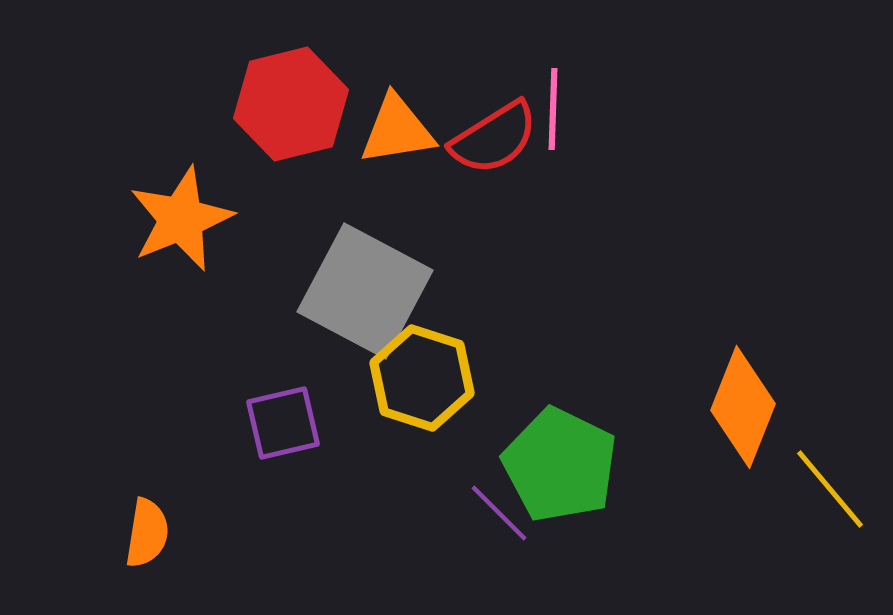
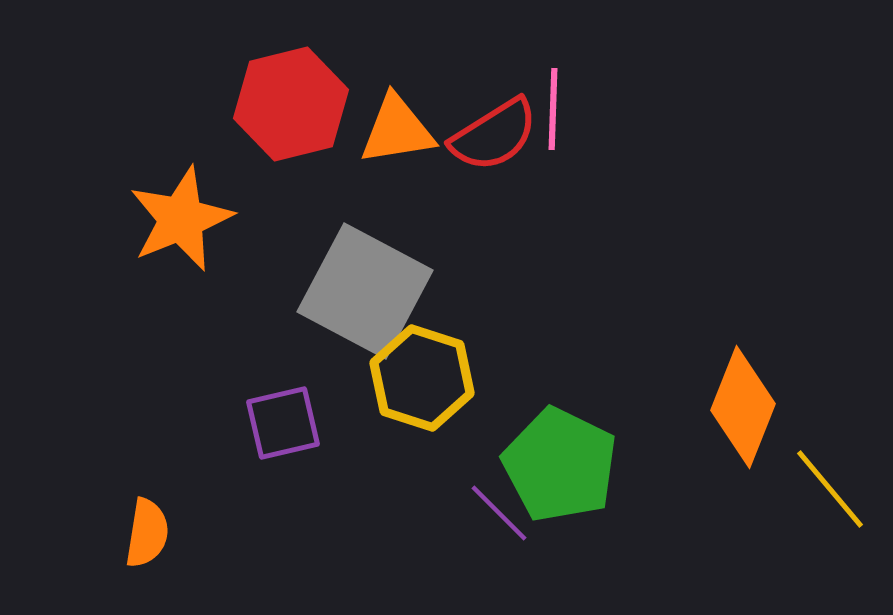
red semicircle: moved 3 px up
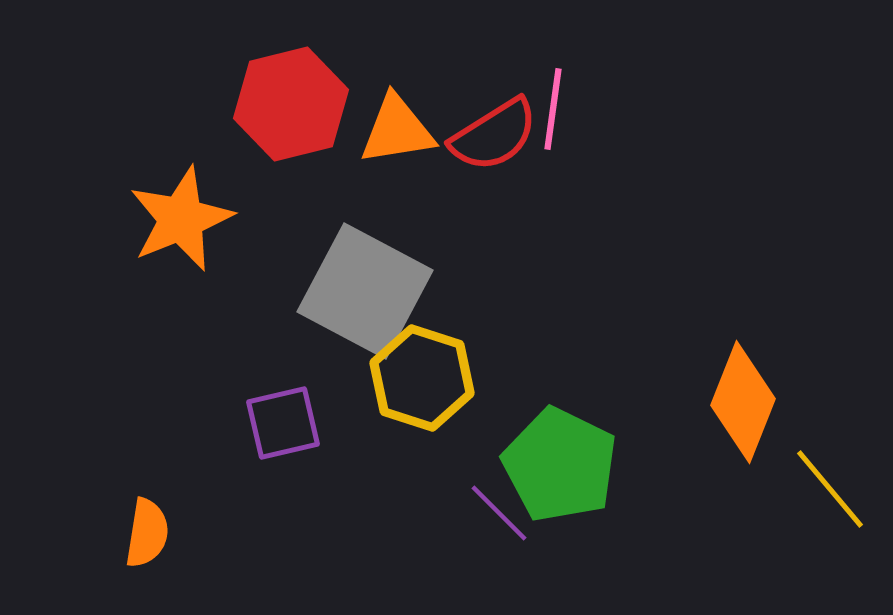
pink line: rotated 6 degrees clockwise
orange diamond: moved 5 px up
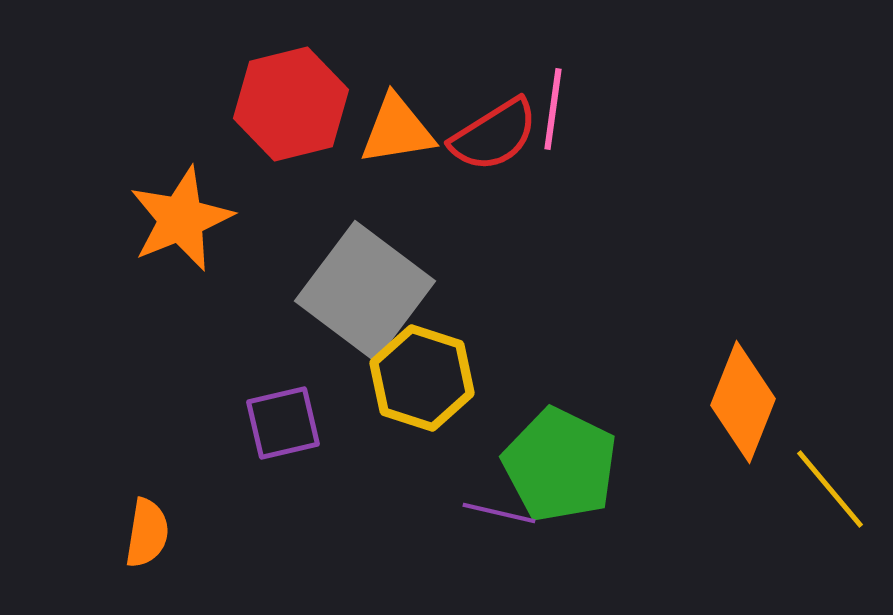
gray square: rotated 9 degrees clockwise
purple line: rotated 32 degrees counterclockwise
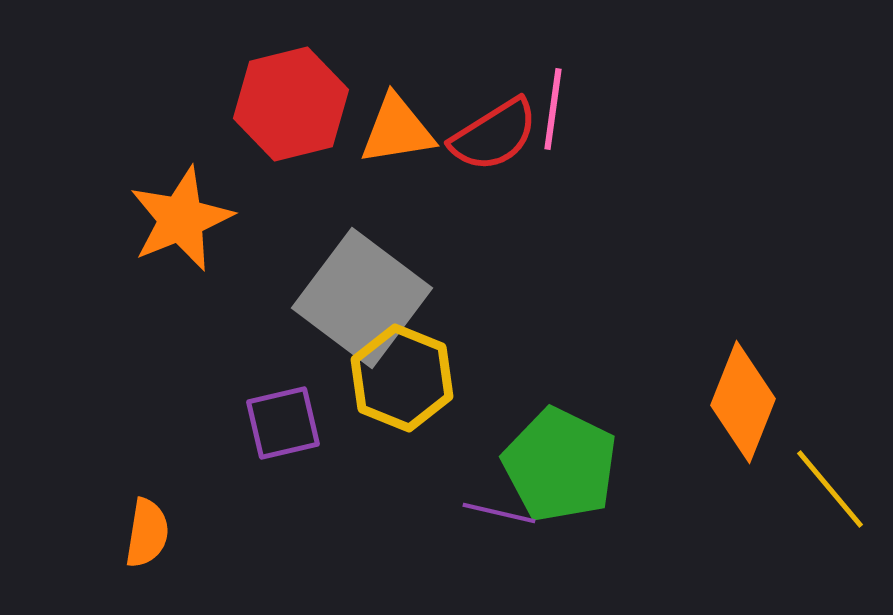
gray square: moved 3 px left, 7 px down
yellow hexagon: moved 20 px left; rotated 4 degrees clockwise
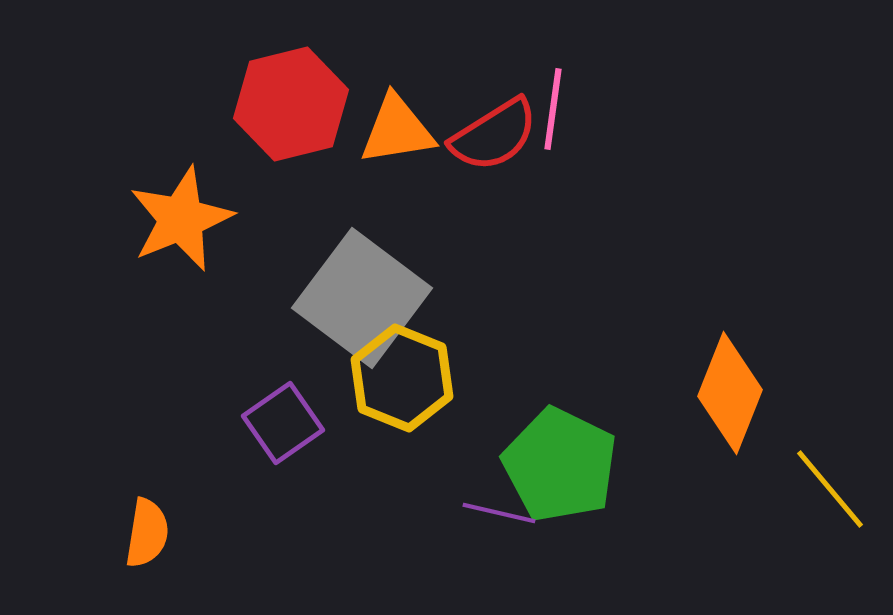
orange diamond: moved 13 px left, 9 px up
purple square: rotated 22 degrees counterclockwise
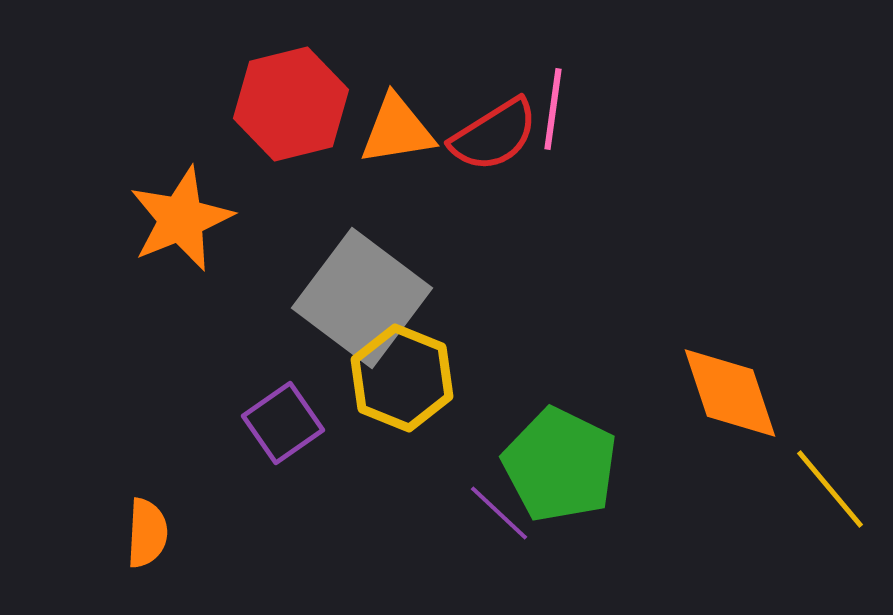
orange diamond: rotated 40 degrees counterclockwise
purple line: rotated 30 degrees clockwise
orange semicircle: rotated 6 degrees counterclockwise
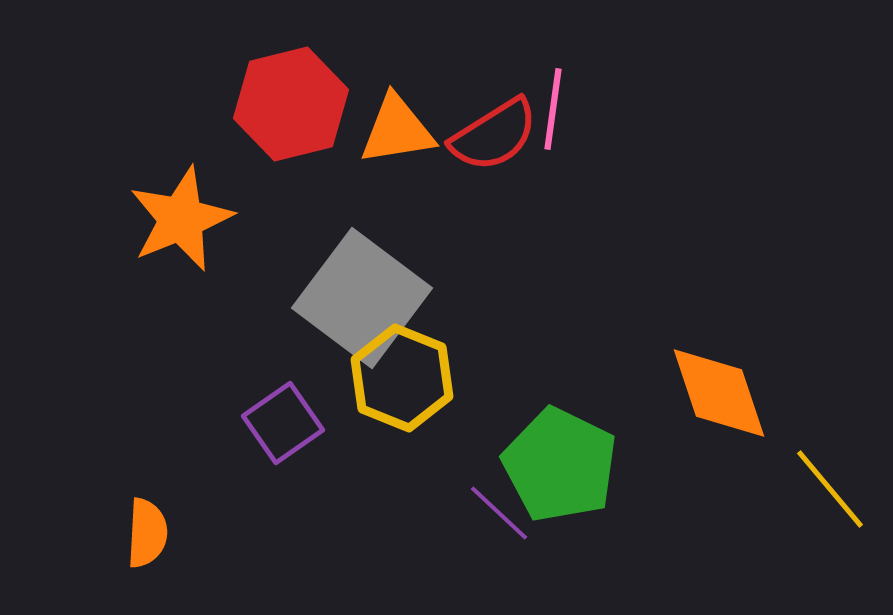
orange diamond: moved 11 px left
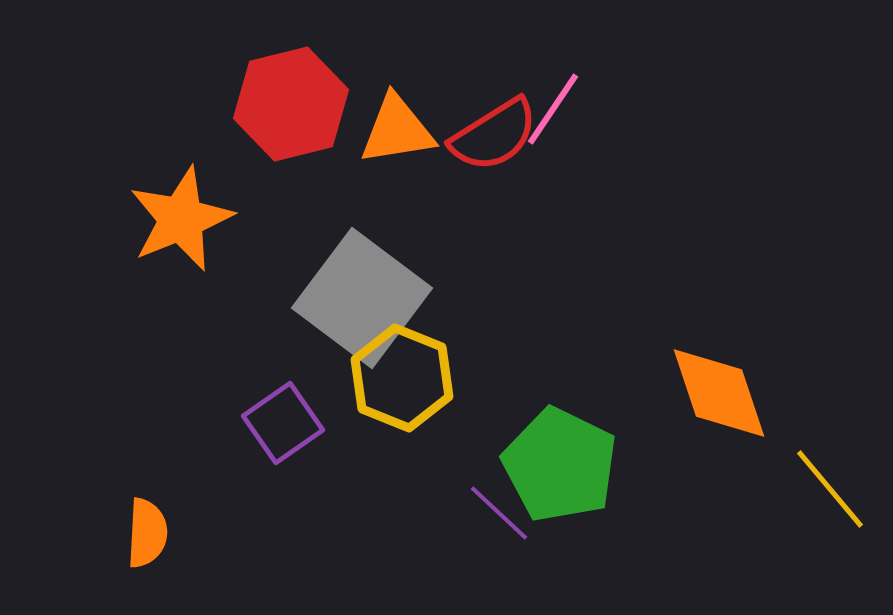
pink line: rotated 26 degrees clockwise
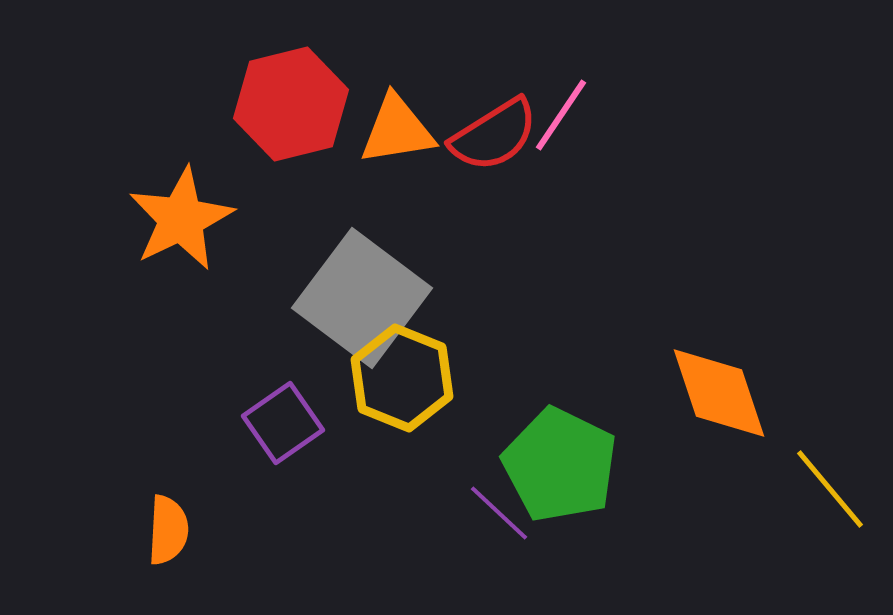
pink line: moved 8 px right, 6 px down
orange star: rotated 4 degrees counterclockwise
orange semicircle: moved 21 px right, 3 px up
